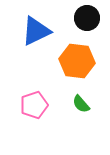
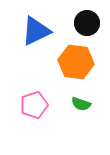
black circle: moved 5 px down
orange hexagon: moved 1 px left, 1 px down
green semicircle: rotated 30 degrees counterclockwise
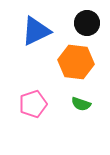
pink pentagon: moved 1 px left, 1 px up
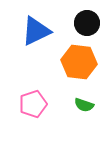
orange hexagon: moved 3 px right
green semicircle: moved 3 px right, 1 px down
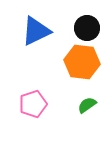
black circle: moved 5 px down
orange hexagon: moved 3 px right
green semicircle: moved 3 px right; rotated 126 degrees clockwise
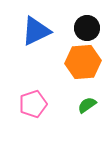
orange hexagon: moved 1 px right; rotated 12 degrees counterclockwise
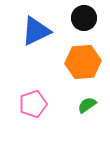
black circle: moved 3 px left, 10 px up
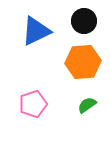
black circle: moved 3 px down
